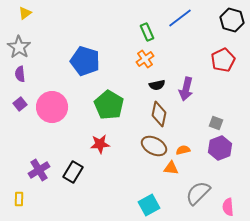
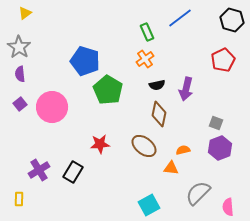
green pentagon: moved 1 px left, 15 px up
brown ellipse: moved 10 px left; rotated 10 degrees clockwise
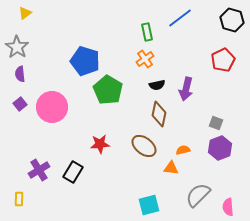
green rectangle: rotated 12 degrees clockwise
gray star: moved 2 px left
gray semicircle: moved 2 px down
cyan square: rotated 15 degrees clockwise
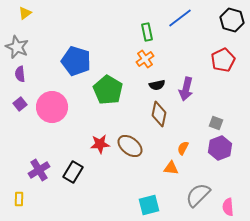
gray star: rotated 10 degrees counterclockwise
blue pentagon: moved 9 px left
brown ellipse: moved 14 px left
orange semicircle: moved 2 px up; rotated 48 degrees counterclockwise
